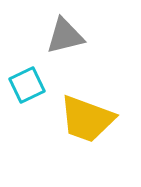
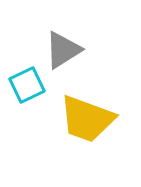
gray triangle: moved 2 px left, 14 px down; rotated 18 degrees counterclockwise
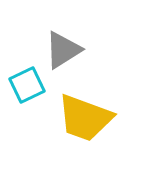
yellow trapezoid: moved 2 px left, 1 px up
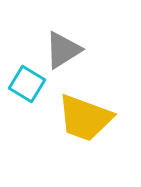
cyan square: moved 1 px up; rotated 33 degrees counterclockwise
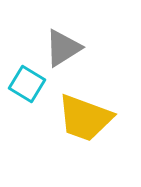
gray triangle: moved 2 px up
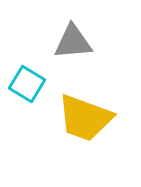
gray triangle: moved 10 px right, 6 px up; rotated 27 degrees clockwise
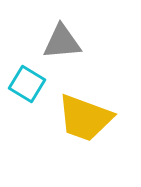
gray triangle: moved 11 px left
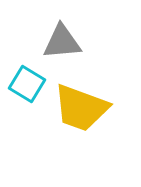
yellow trapezoid: moved 4 px left, 10 px up
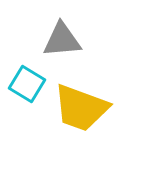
gray triangle: moved 2 px up
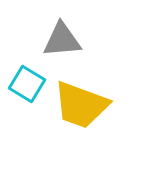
yellow trapezoid: moved 3 px up
